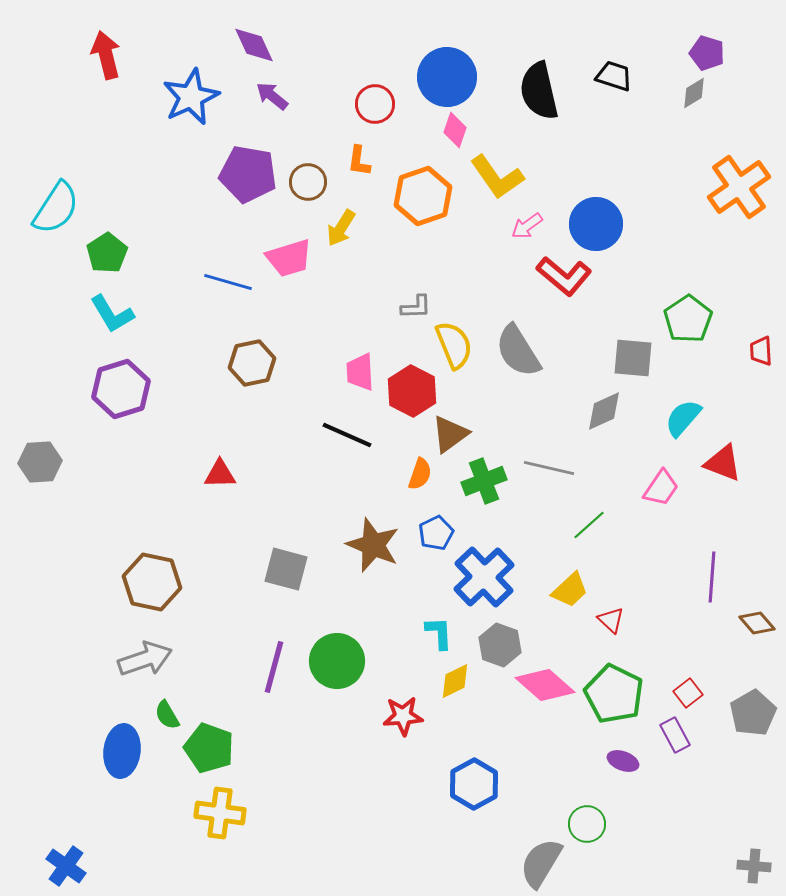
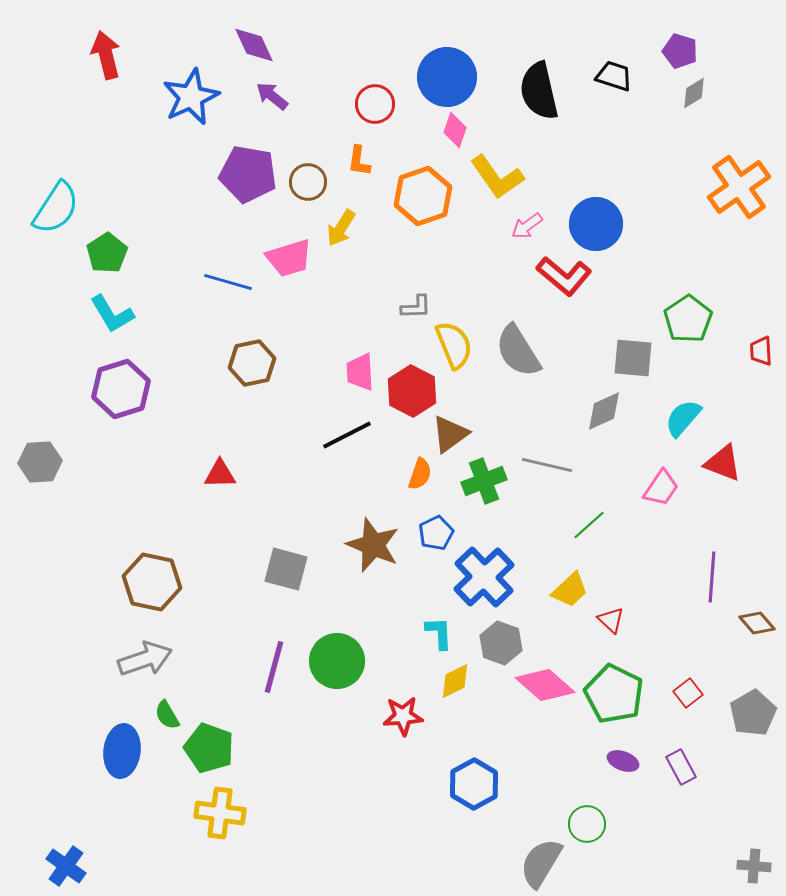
purple pentagon at (707, 53): moved 27 px left, 2 px up
black line at (347, 435): rotated 51 degrees counterclockwise
gray line at (549, 468): moved 2 px left, 3 px up
gray hexagon at (500, 645): moved 1 px right, 2 px up
purple rectangle at (675, 735): moved 6 px right, 32 px down
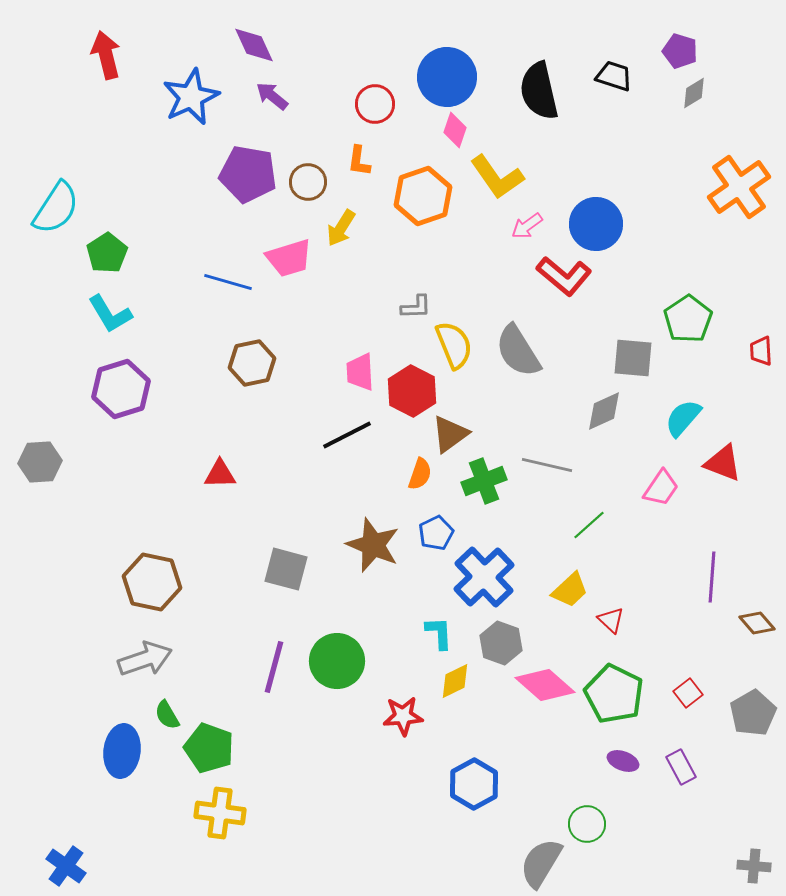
cyan L-shape at (112, 314): moved 2 px left
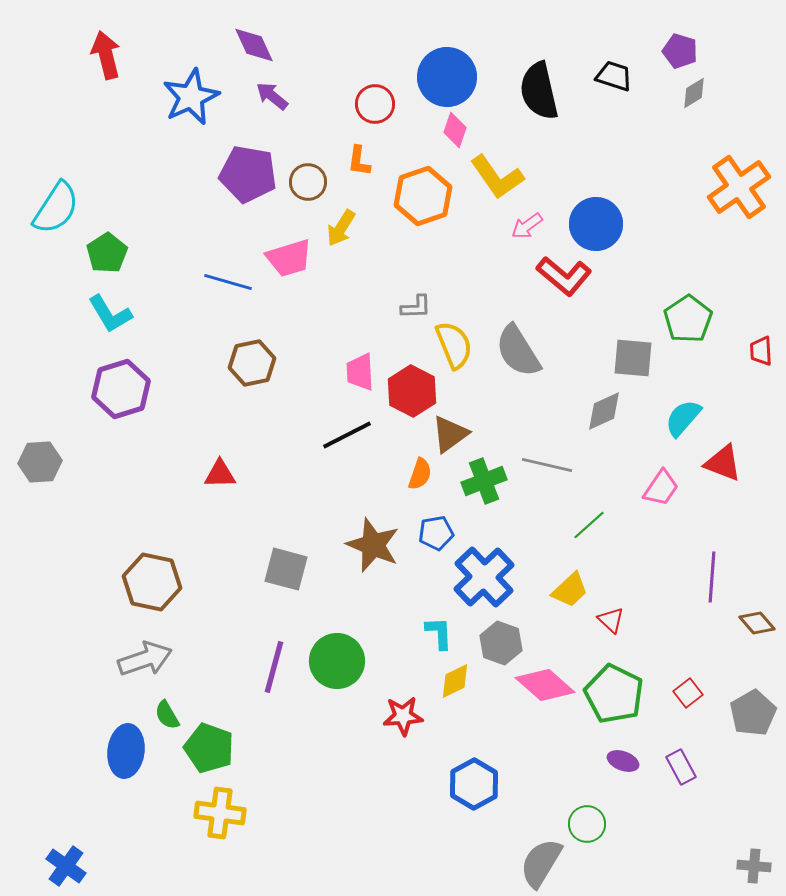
blue pentagon at (436, 533): rotated 16 degrees clockwise
blue ellipse at (122, 751): moved 4 px right
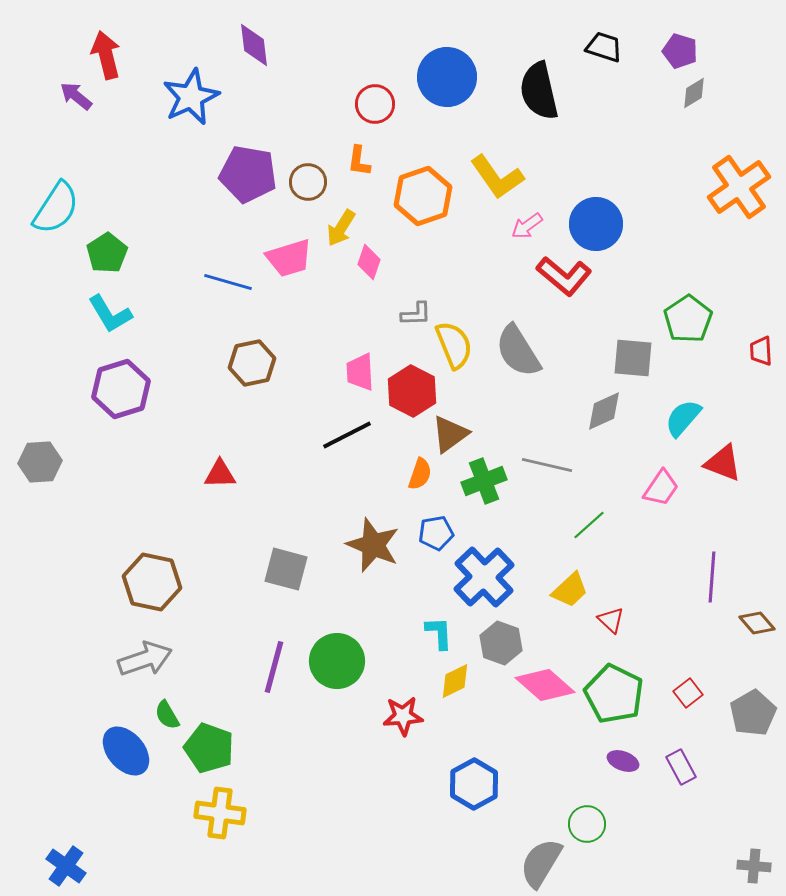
purple diamond at (254, 45): rotated 18 degrees clockwise
black trapezoid at (614, 76): moved 10 px left, 29 px up
purple arrow at (272, 96): moved 196 px left
pink diamond at (455, 130): moved 86 px left, 132 px down
gray L-shape at (416, 307): moved 7 px down
blue ellipse at (126, 751): rotated 48 degrees counterclockwise
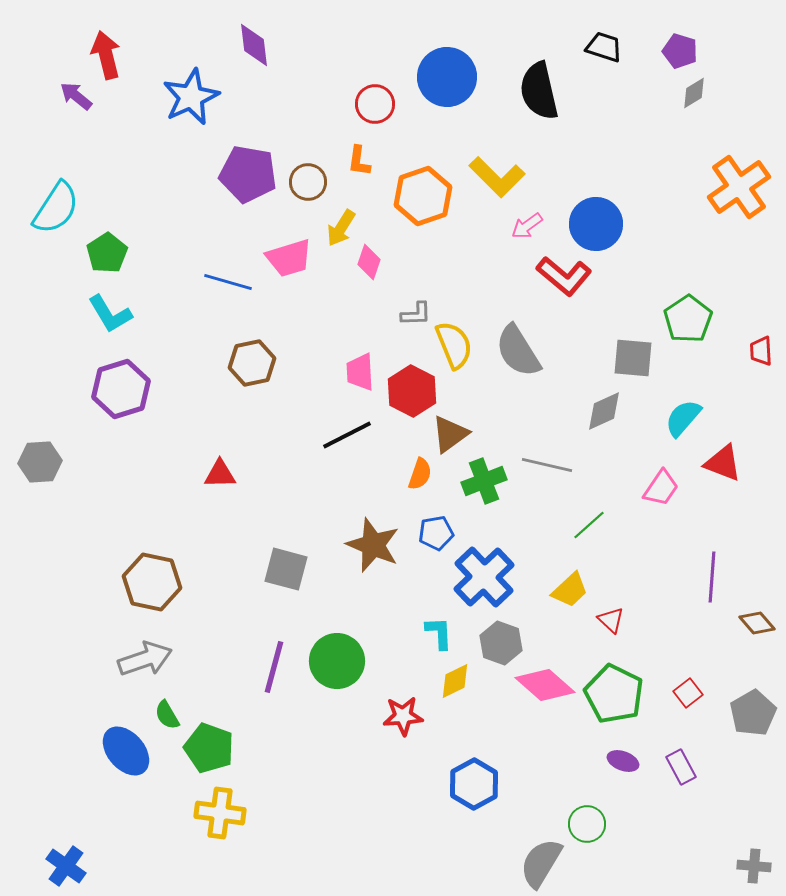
yellow L-shape at (497, 177): rotated 10 degrees counterclockwise
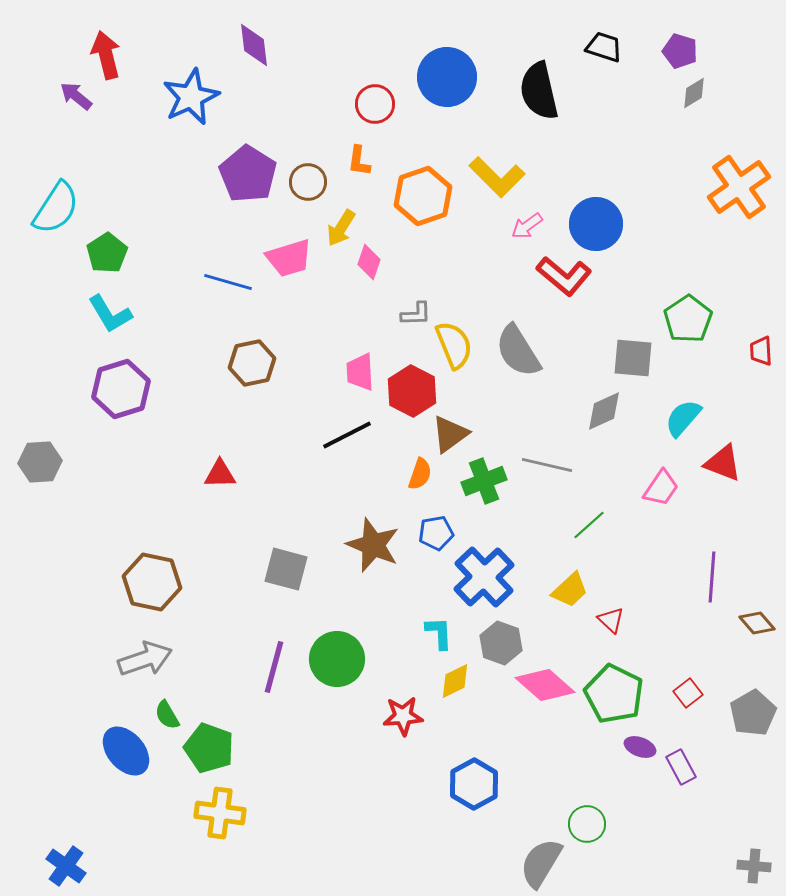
purple pentagon at (248, 174): rotated 22 degrees clockwise
green circle at (337, 661): moved 2 px up
purple ellipse at (623, 761): moved 17 px right, 14 px up
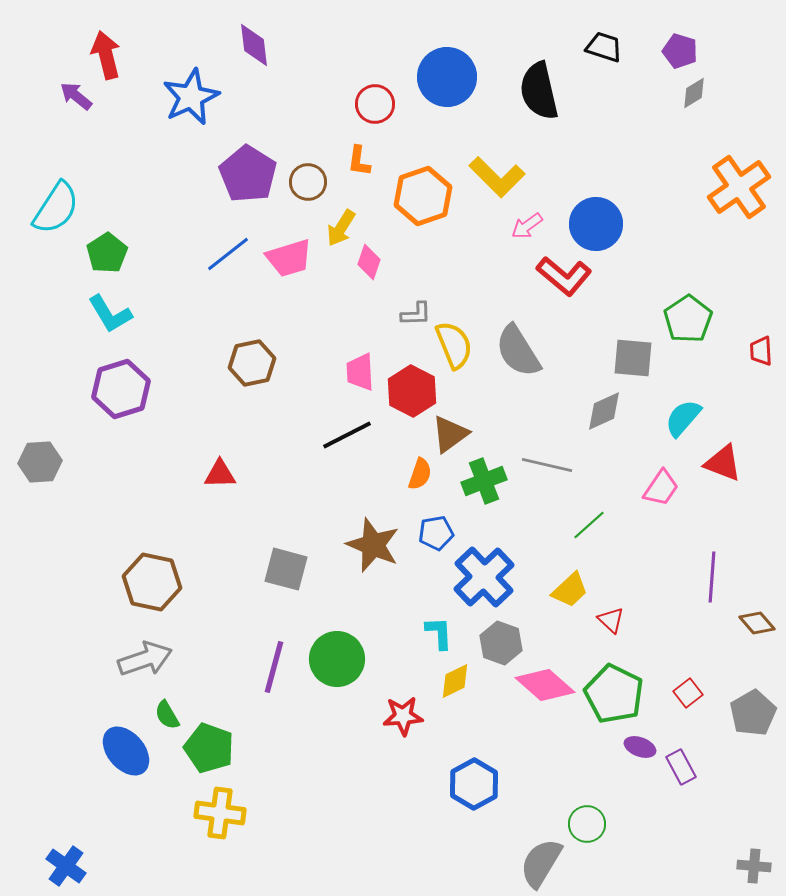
blue line at (228, 282): moved 28 px up; rotated 54 degrees counterclockwise
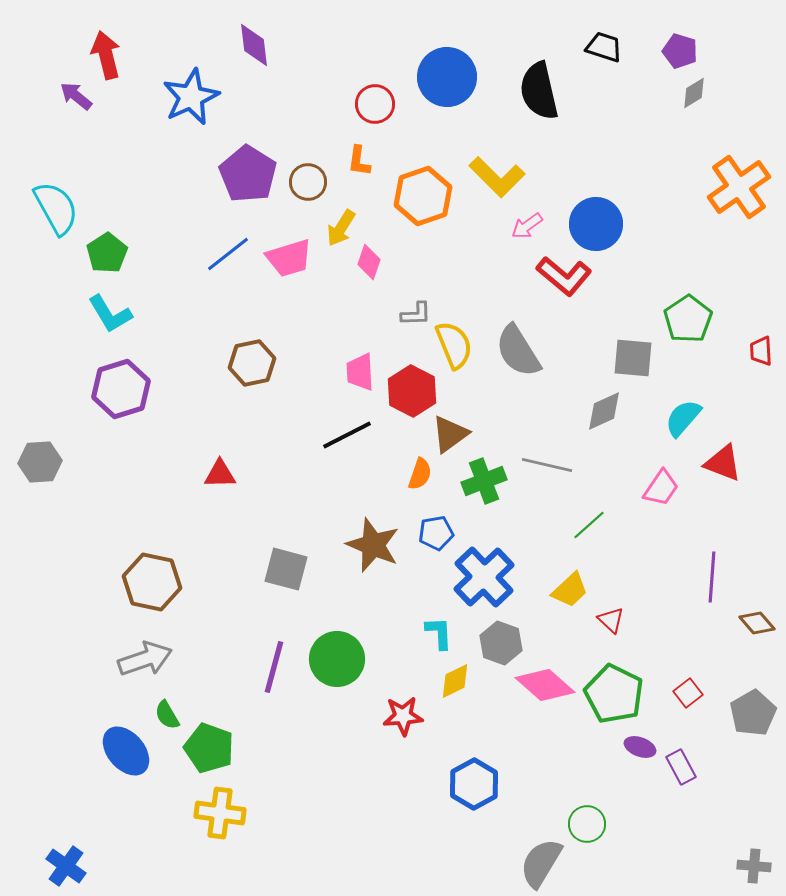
cyan semicircle at (56, 208): rotated 62 degrees counterclockwise
